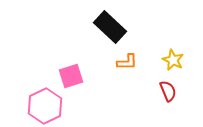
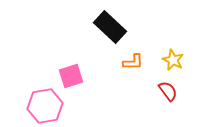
orange L-shape: moved 6 px right
red semicircle: rotated 15 degrees counterclockwise
pink hexagon: rotated 16 degrees clockwise
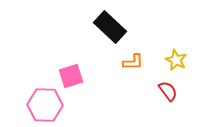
yellow star: moved 3 px right
pink hexagon: moved 1 px up; rotated 12 degrees clockwise
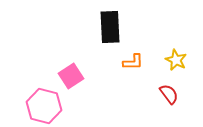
black rectangle: rotated 44 degrees clockwise
pink square: rotated 15 degrees counterclockwise
red semicircle: moved 1 px right, 3 px down
pink hexagon: moved 1 px left, 1 px down; rotated 12 degrees clockwise
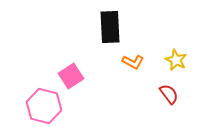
orange L-shape: rotated 30 degrees clockwise
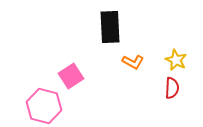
red semicircle: moved 3 px right, 6 px up; rotated 40 degrees clockwise
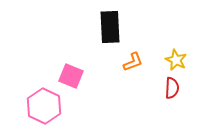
orange L-shape: rotated 50 degrees counterclockwise
pink square: rotated 35 degrees counterclockwise
pink hexagon: rotated 12 degrees clockwise
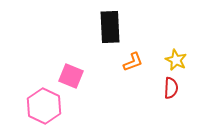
red semicircle: moved 1 px left
